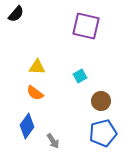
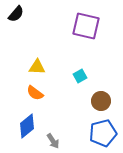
blue diamond: rotated 15 degrees clockwise
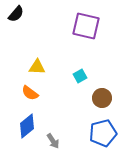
orange semicircle: moved 5 px left
brown circle: moved 1 px right, 3 px up
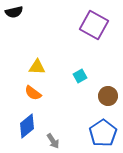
black semicircle: moved 2 px left, 2 px up; rotated 36 degrees clockwise
purple square: moved 8 px right, 1 px up; rotated 16 degrees clockwise
orange semicircle: moved 3 px right
brown circle: moved 6 px right, 2 px up
blue pentagon: rotated 20 degrees counterclockwise
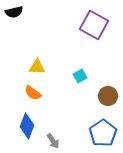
blue diamond: rotated 30 degrees counterclockwise
